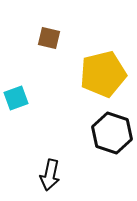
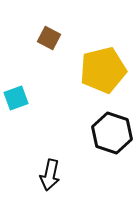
brown square: rotated 15 degrees clockwise
yellow pentagon: moved 4 px up
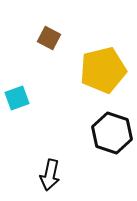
cyan square: moved 1 px right
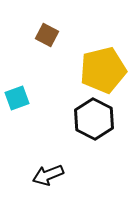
brown square: moved 2 px left, 3 px up
black hexagon: moved 18 px left, 14 px up; rotated 9 degrees clockwise
black arrow: moved 2 px left; rotated 56 degrees clockwise
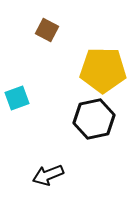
brown square: moved 5 px up
yellow pentagon: rotated 15 degrees clockwise
black hexagon: rotated 21 degrees clockwise
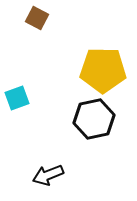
brown square: moved 10 px left, 12 px up
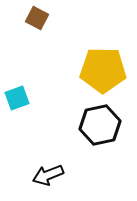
black hexagon: moved 6 px right, 6 px down
